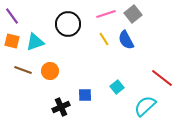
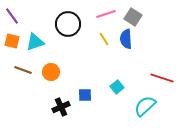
gray square: moved 3 px down; rotated 18 degrees counterclockwise
blue semicircle: moved 1 px up; rotated 24 degrees clockwise
orange circle: moved 1 px right, 1 px down
red line: rotated 20 degrees counterclockwise
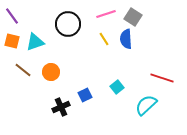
brown line: rotated 18 degrees clockwise
blue square: rotated 24 degrees counterclockwise
cyan semicircle: moved 1 px right, 1 px up
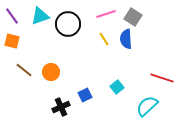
cyan triangle: moved 5 px right, 26 px up
brown line: moved 1 px right
cyan semicircle: moved 1 px right, 1 px down
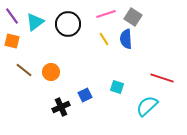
cyan triangle: moved 5 px left, 6 px down; rotated 18 degrees counterclockwise
cyan square: rotated 32 degrees counterclockwise
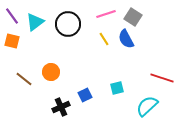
blue semicircle: rotated 24 degrees counterclockwise
brown line: moved 9 px down
cyan square: moved 1 px down; rotated 32 degrees counterclockwise
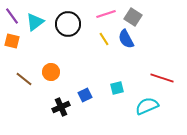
cyan semicircle: rotated 20 degrees clockwise
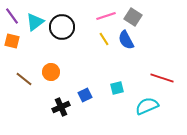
pink line: moved 2 px down
black circle: moved 6 px left, 3 px down
blue semicircle: moved 1 px down
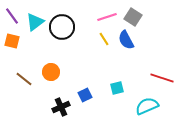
pink line: moved 1 px right, 1 px down
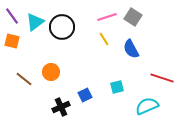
blue semicircle: moved 5 px right, 9 px down
cyan square: moved 1 px up
